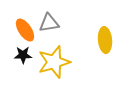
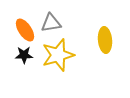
gray triangle: moved 2 px right
black star: moved 1 px right
yellow star: moved 4 px right, 7 px up
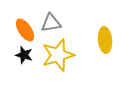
black star: rotated 18 degrees clockwise
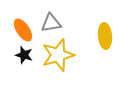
orange ellipse: moved 2 px left
yellow ellipse: moved 4 px up
